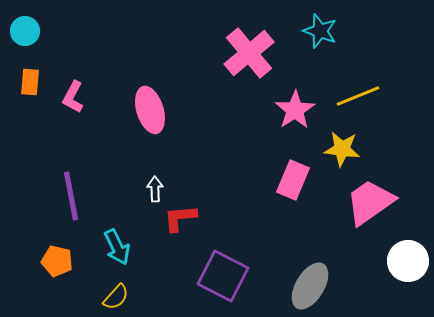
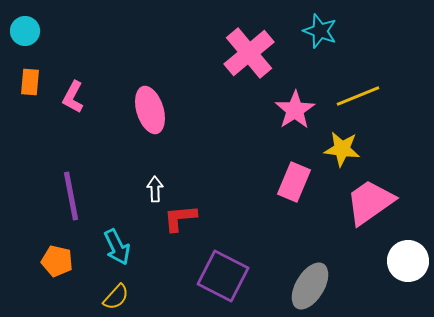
pink rectangle: moved 1 px right, 2 px down
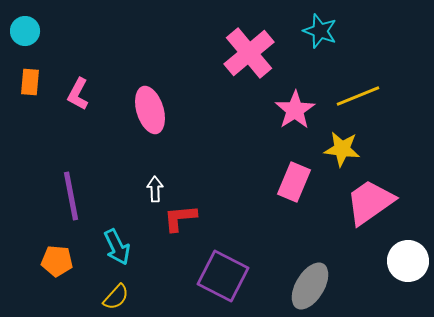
pink L-shape: moved 5 px right, 3 px up
orange pentagon: rotated 8 degrees counterclockwise
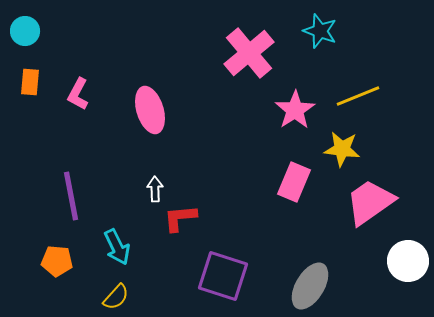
purple square: rotated 9 degrees counterclockwise
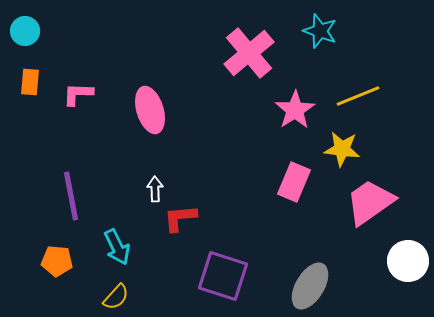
pink L-shape: rotated 64 degrees clockwise
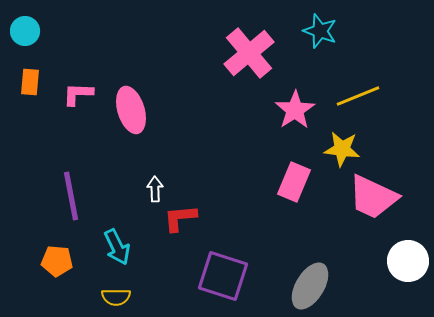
pink ellipse: moved 19 px left
pink trapezoid: moved 3 px right, 5 px up; rotated 120 degrees counterclockwise
yellow semicircle: rotated 48 degrees clockwise
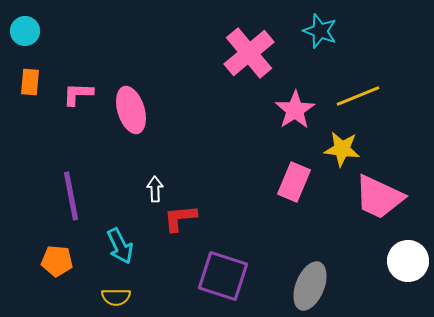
pink trapezoid: moved 6 px right
cyan arrow: moved 3 px right, 1 px up
gray ellipse: rotated 9 degrees counterclockwise
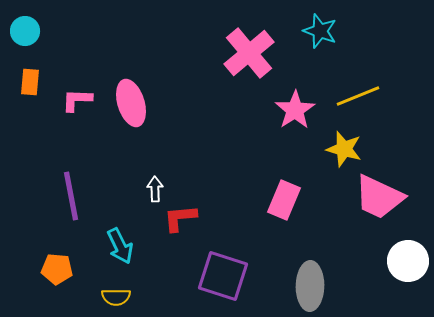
pink L-shape: moved 1 px left, 6 px down
pink ellipse: moved 7 px up
yellow star: moved 2 px right; rotated 9 degrees clockwise
pink rectangle: moved 10 px left, 18 px down
orange pentagon: moved 8 px down
gray ellipse: rotated 21 degrees counterclockwise
